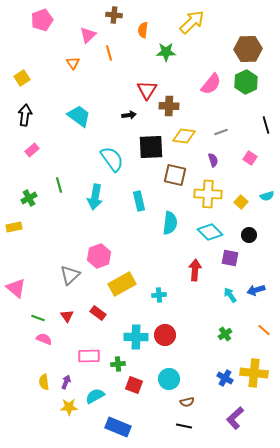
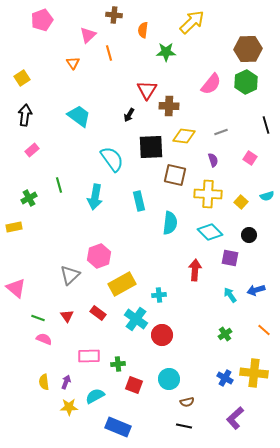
black arrow at (129, 115): rotated 128 degrees clockwise
red circle at (165, 335): moved 3 px left
cyan cross at (136, 337): moved 18 px up; rotated 35 degrees clockwise
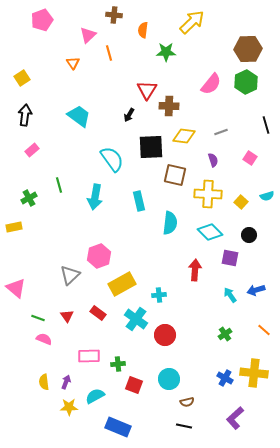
red circle at (162, 335): moved 3 px right
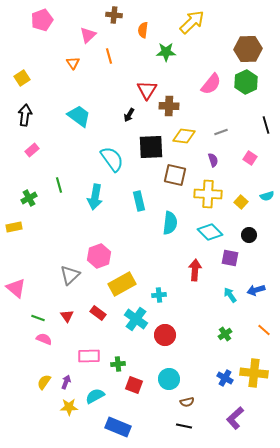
orange line at (109, 53): moved 3 px down
yellow semicircle at (44, 382): rotated 42 degrees clockwise
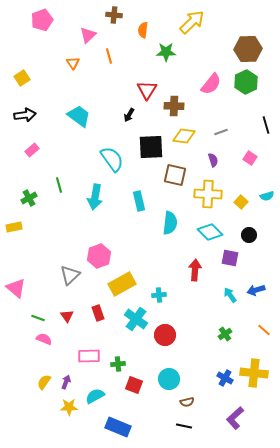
brown cross at (169, 106): moved 5 px right
black arrow at (25, 115): rotated 75 degrees clockwise
red rectangle at (98, 313): rotated 35 degrees clockwise
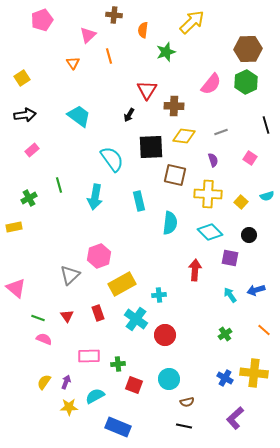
green star at (166, 52): rotated 18 degrees counterclockwise
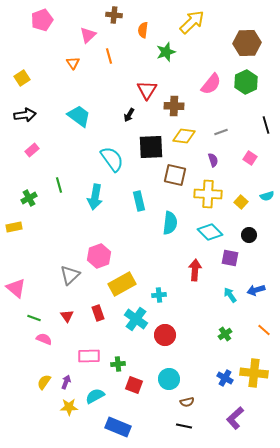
brown hexagon at (248, 49): moved 1 px left, 6 px up
green line at (38, 318): moved 4 px left
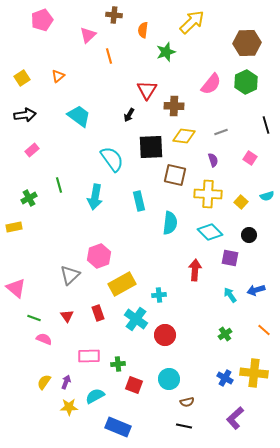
orange triangle at (73, 63): moved 15 px left, 13 px down; rotated 24 degrees clockwise
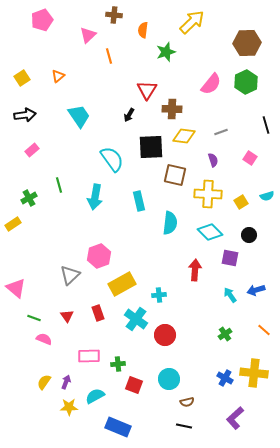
brown cross at (174, 106): moved 2 px left, 3 px down
cyan trapezoid at (79, 116): rotated 20 degrees clockwise
yellow square at (241, 202): rotated 16 degrees clockwise
yellow rectangle at (14, 227): moved 1 px left, 3 px up; rotated 21 degrees counterclockwise
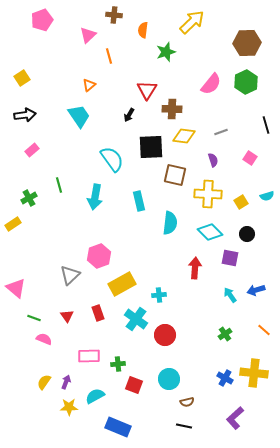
orange triangle at (58, 76): moved 31 px right, 9 px down
black circle at (249, 235): moved 2 px left, 1 px up
red arrow at (195, 270): moved 2 px up
